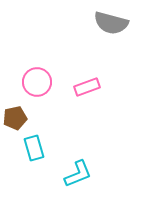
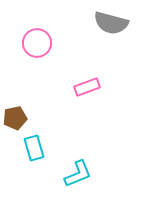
pink circle: moved 39 px up
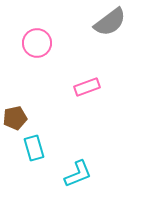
gray semicircle: moved 1 px left, 1 px up; rotated 52 degrees counterclockwise
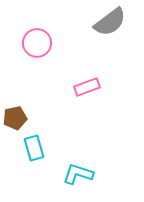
cyan L-shape: rotated 140 degrees counterclockwise
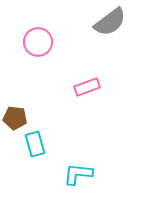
pink circle: moved 1 px right, 1 px up
brown pentagon: rotated 20 degrees clockwise
cyan rectangle: moved 1 px right, 4 px up
cyan L-shape: rotated 12 degrees counterclockwise
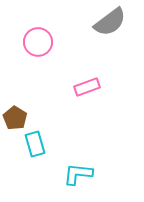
brown pentagon: rotated 25 degrees clockwise
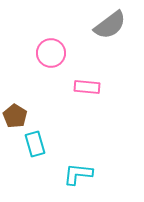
gray semicircle: moved 3 px down
pink circle: moved 13 px right, 11 px down
pink rectangle: rotated 25 degrees clockwise
brown pentagon: moved 2 px up
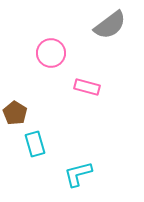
pink rectangle: rotated 10 degrees clockwise
brown pentagon: moved 3 px up
cyan L-shape: rotated 20 degrees counterclockwise
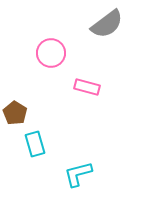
gray semicircle: moved 3 px left, 1 px up
